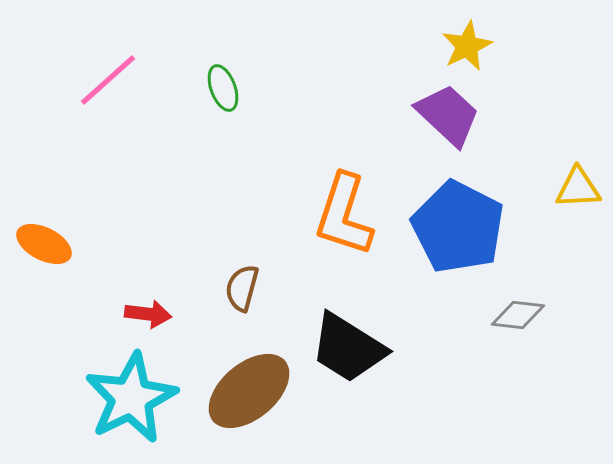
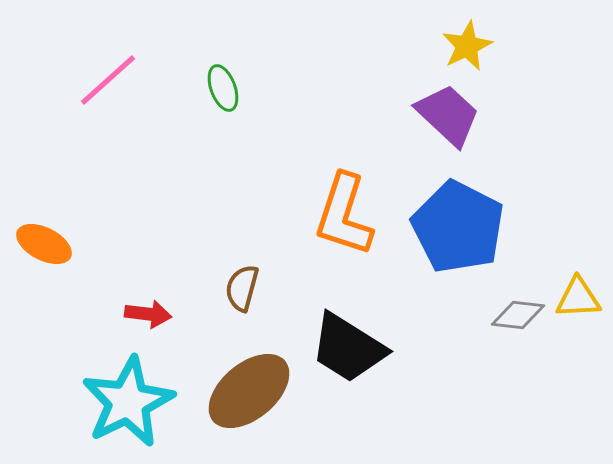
yellow triangle: moved 110 px down
cyan star: moved 3 px left, 4 px down
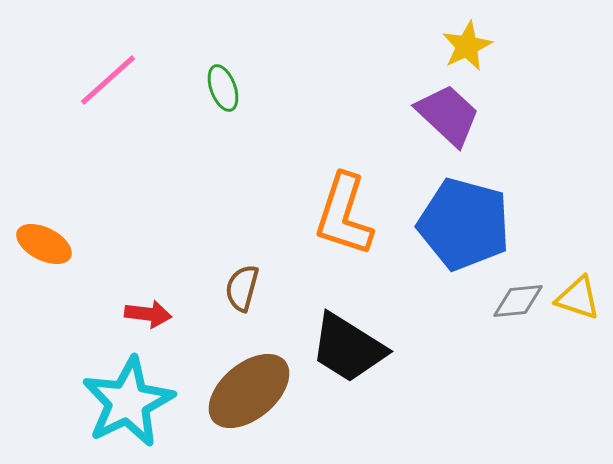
blue pentagon: moved 6 px right, 3 px up; rotated 12 degrees counterclockwise
yellow triangle: rotated 21 degrees clockwise
gray diamond: moved 14 px up; rotated 12 degrees counterclockwise
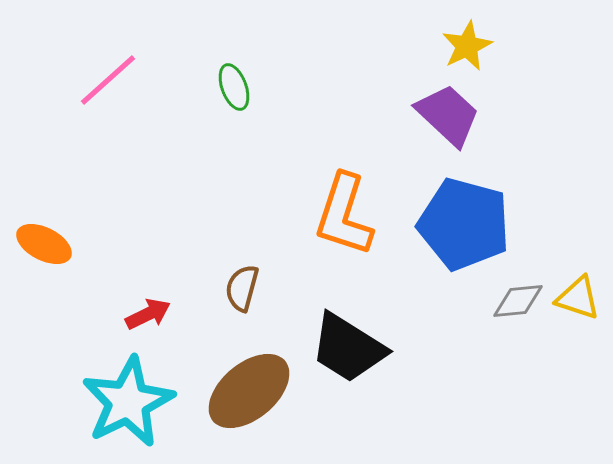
green ellipse: moved 11 px right, 1 px up
red arrow: rotated 33 degrees counterclockwise
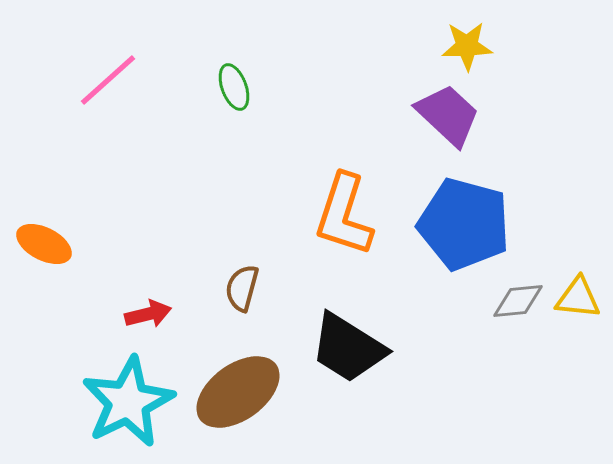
yellow star: rotated 24 degrees clockwise
yellow triangle: rotated 12 degrees counterclockwise
red arrow: rotated 12 degrees clockwise
brown ellipse: moved 11 px left, 1 px down; rotated 4 degrees clockwise
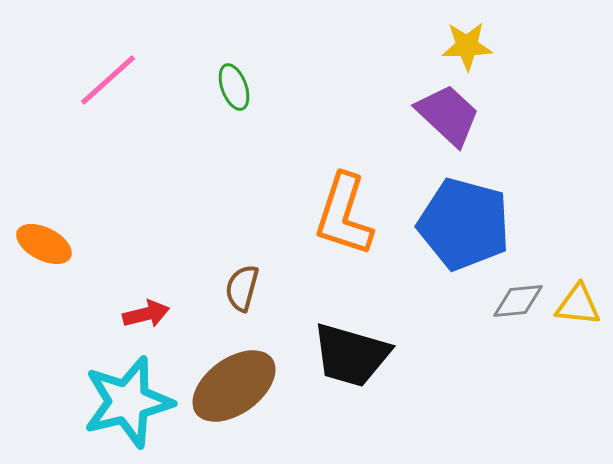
yellow triangle: moved 7 px down
red arrow: moved 2 px left
black trapezoid: moved 3 px right, 7 px down; rotated 16 degrees counterclockwise
brown ellipse: moved 4 px left, 6 px up
cyan star: rotated 12 degrees clockwise
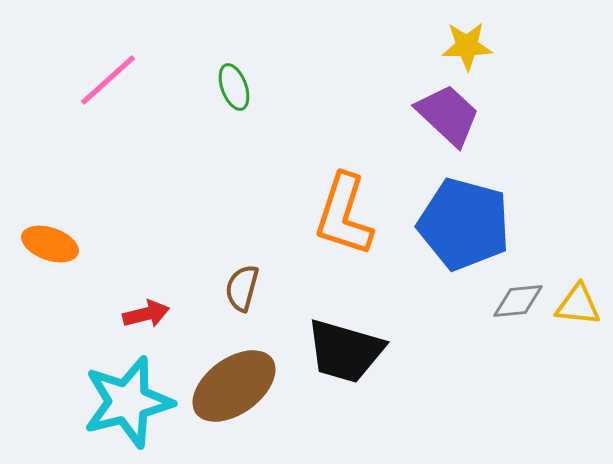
orange ellipse: moved 6 px right; rotated 8 degrees counterclockwise
black trapezoid: moved 6 px left, 4 px up
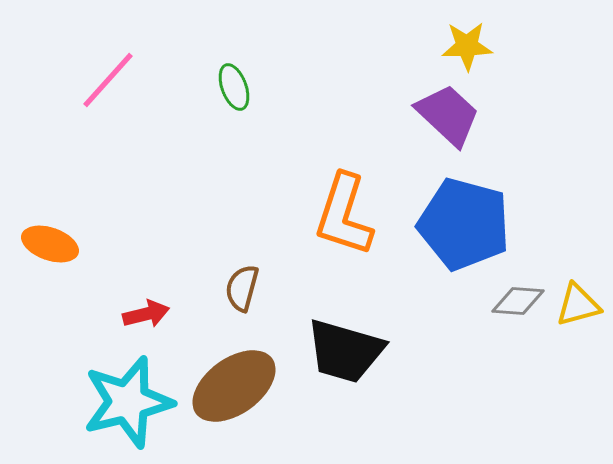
pink line: rotated 6 degrees counterclockwise
gray diamond: rotated 10 degrees clockwise
yellow triangle: rotated 21 degrees counterclockwise
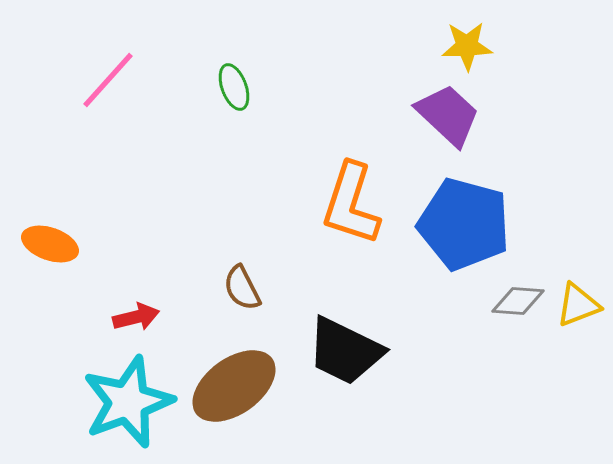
orange L-shape: moved 7 px right, 11 px up
brown semicircle: rotated 42 degrees counterclockwise
yellow triangle: rotated 6 degrees counterclockwise
red arrow: moved 10 px left, 3 px down
black trapezoid: rotated 10 degrees clockwise
cyan star: rotated 6 degrees counterclockwise
